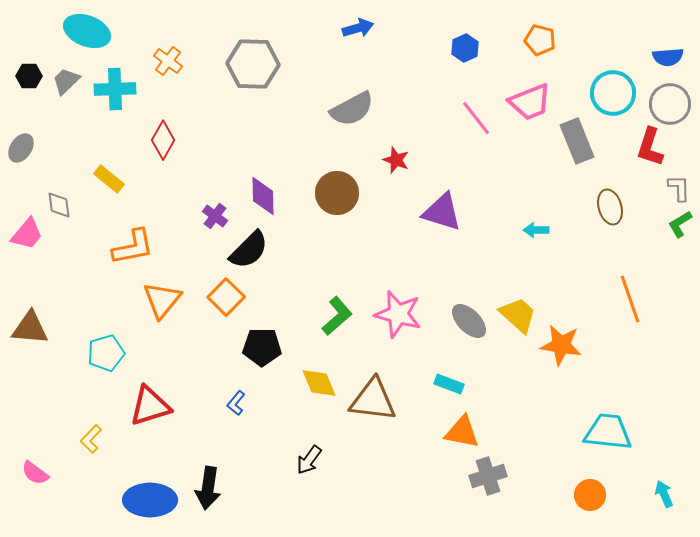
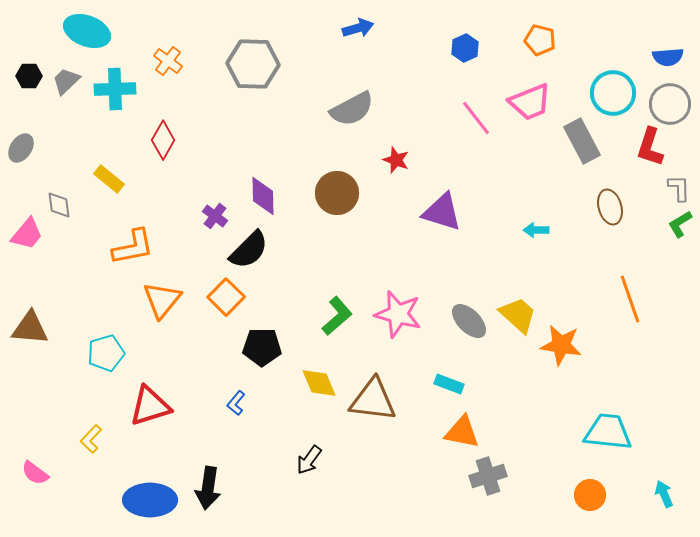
gray rectangle at (577, 141): moved 5 px right; rotated 6 degrees counterclockwise
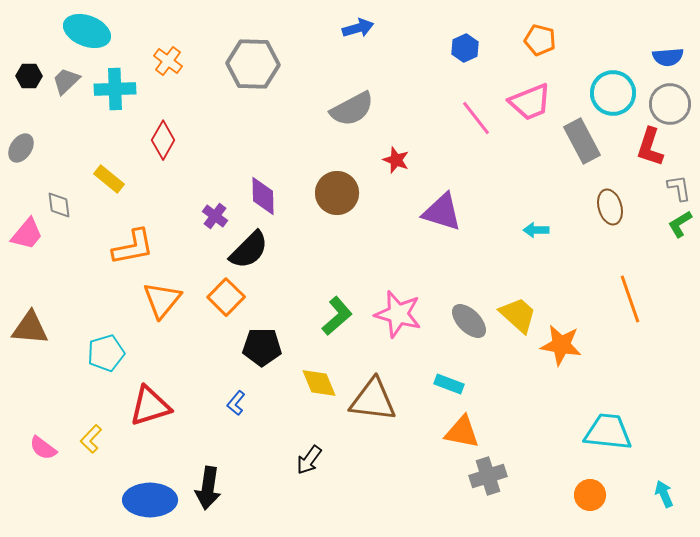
gray L-shape at (679, 188): rotated 8 degrees counterclockwise
pink semicircle at (35, 473): moved 8 px right, 25 px up
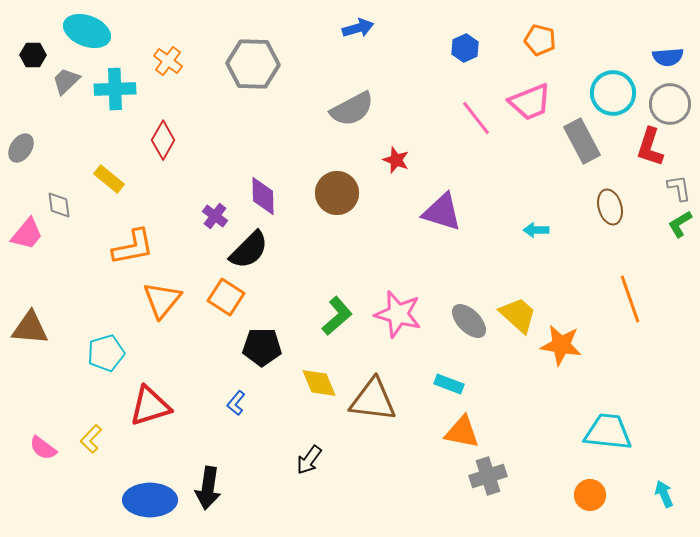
black hexagon at (29, 76): moved 4 px right, 21 px up
orange square at (226, 297): rotated 12 degrees counterclockwise
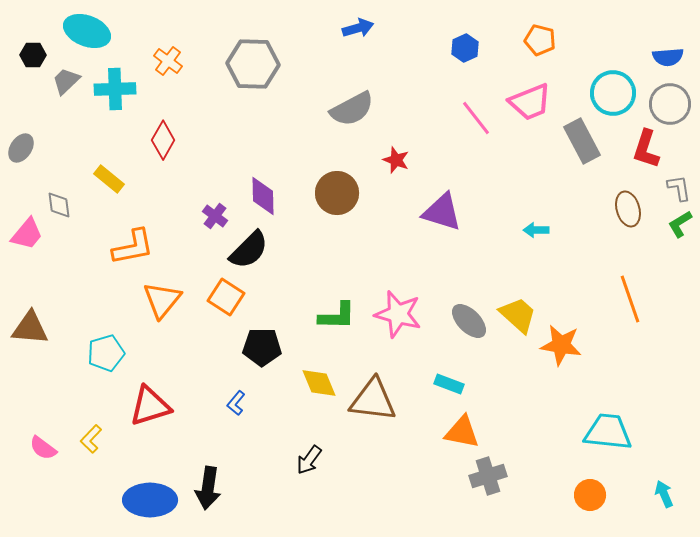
red L-shape at (650, 147): moved 4 px left, 2 px down
brown ellipse at (610, 207): moved 18 px right, 2 px down
green L-shape at (337, 316): rotated 42 degrees clockwise
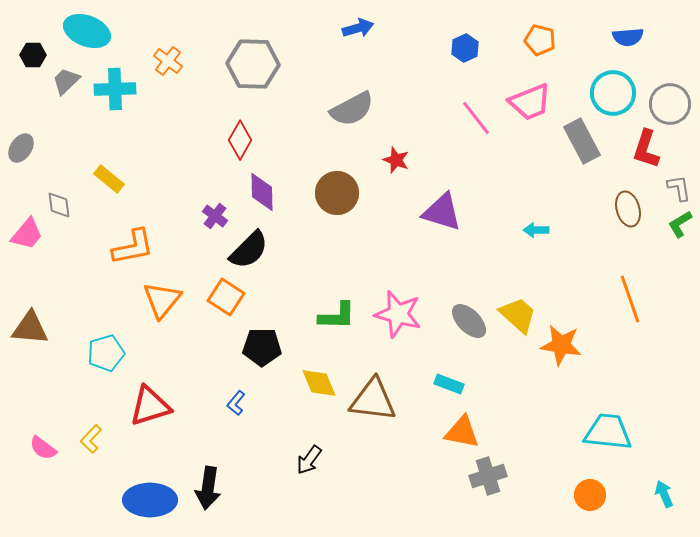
blue semicircle at (668, 57): moved 40 px left, 20 px up
red diamond at (163, 140): moved 77 px right
purple diamond at (263, 196): moved 1 px left, 4 px up
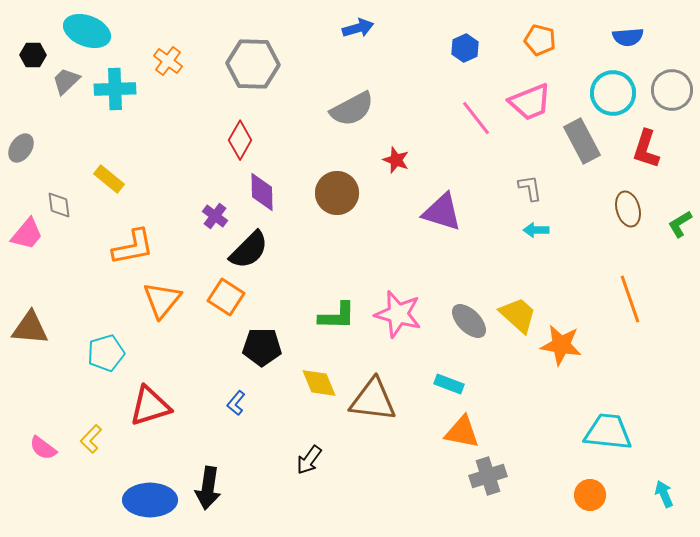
gray circle at (670, 104): moved 2 px right, 14 px up
gray L-shape at (679, 188): moved 149 px left
